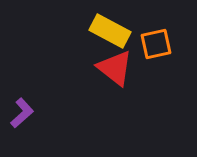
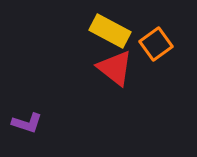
orange square: rotated 24 degrees counterclockwise
purple L-shape: moved 5 px right, 10 px down; rotated 60 degrees clockwise
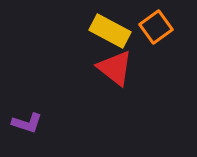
orange square: moved 17 px up
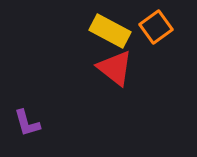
purple L-shape: rotated 56 degrees clockwise
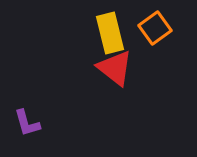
orange square: moved 1 px left, 1 px down
yellow rectangle: moved 2 px down; rotated 48 degrees clockwise
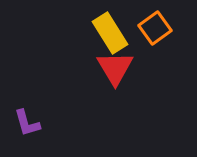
yellow rectangle: rotated 18 degrees counterclockwise
red triangle: rotated 21 degrees clockwise
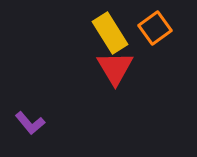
purple L-shape: moved 3 px right; rotated 24 degrees counterclockwise
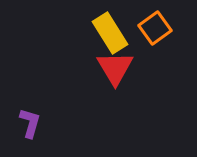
purple L-shape: rotated 124 degrees counterclockwise
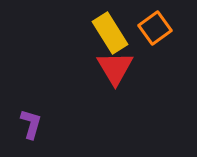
purple L-shape: moved 1 px right, 1 px down
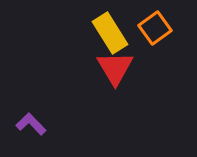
purple L-shape: rotated 60 degrees counterclockwise
